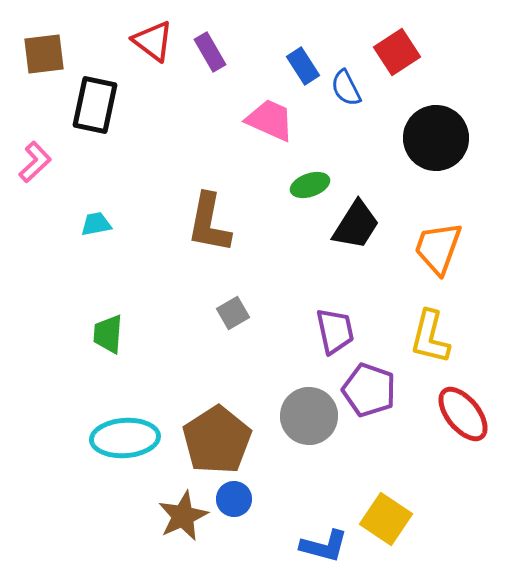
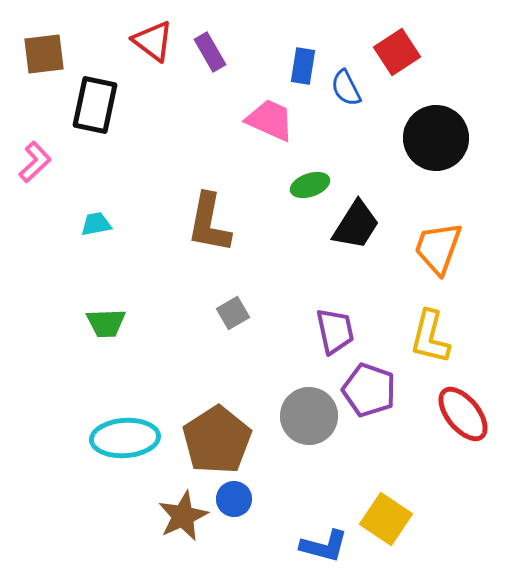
blue rectangle: rotated 42 degrees clockwise
green trapezoid: moved 2 px left, 11 px up; rotated 96 degrees counterclockwise
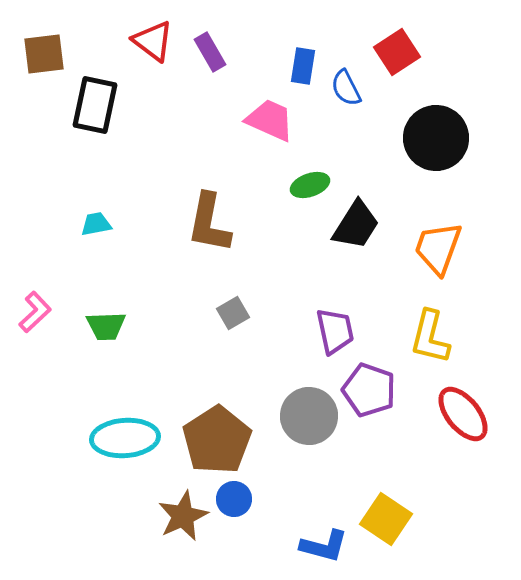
pink L-shape: moved 150 px down
green trapezoid: moved 3 px down
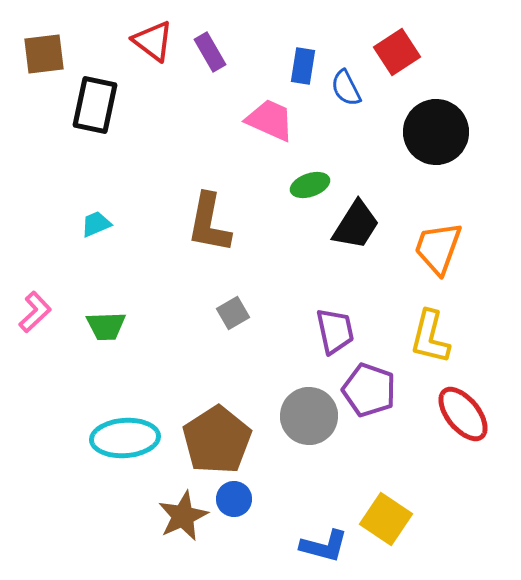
black circle: moved 6 px up
cyan trapezoid: rotated 12 degrees counterclockwise
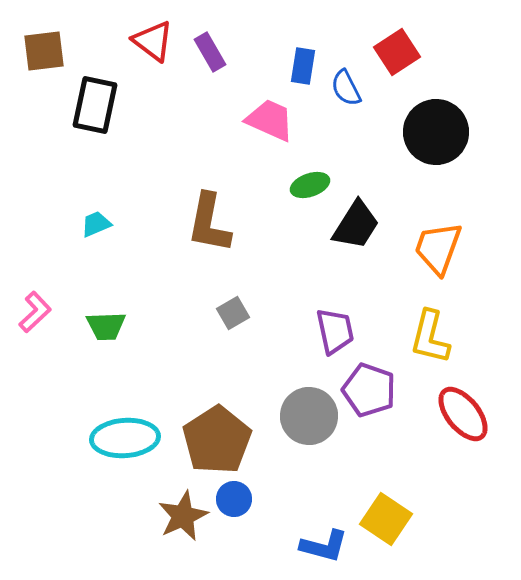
brown square: moved 3 px up
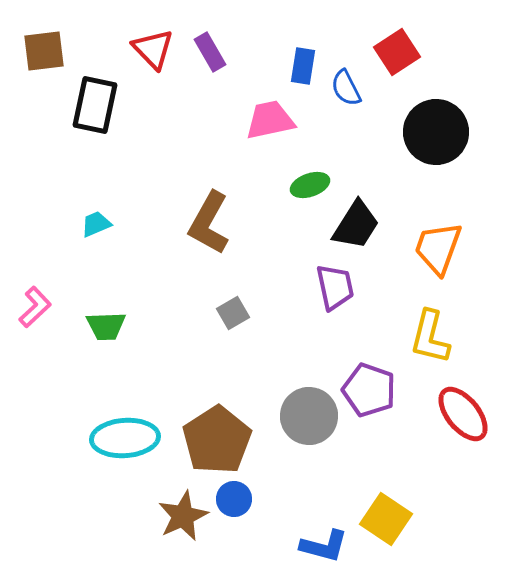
red triangle: moved 8 px down; rotated 9 degrees clockwise
pink trapezoid: rotated 36 degrees counterclockwise
brown L-shape: rotated 18 degrees clockwise
pink L-shape: moved 5 px up
purple trapezoid: moved 44 px up
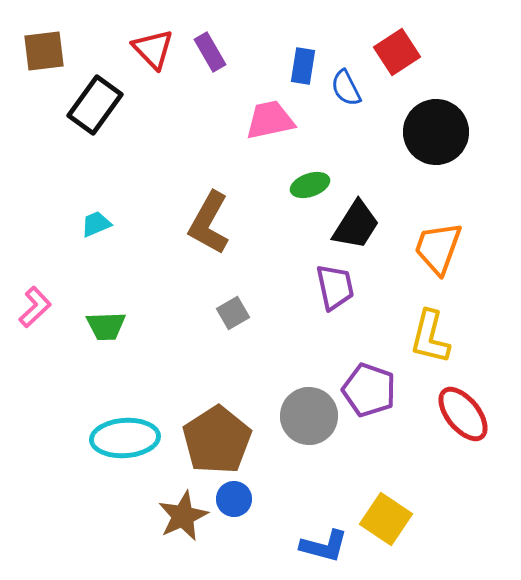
black rectangle: rotated 24 degrees clockwise
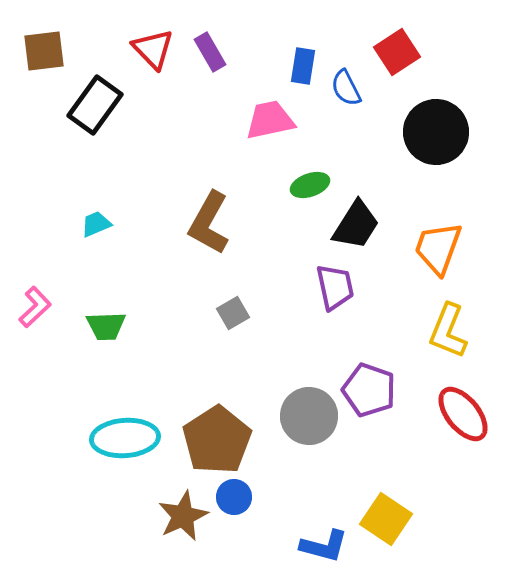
yellow L-shape: moved 18 px right, 6 px up; rotated 8 degrees clockwise
blue circle: moved 2 px up
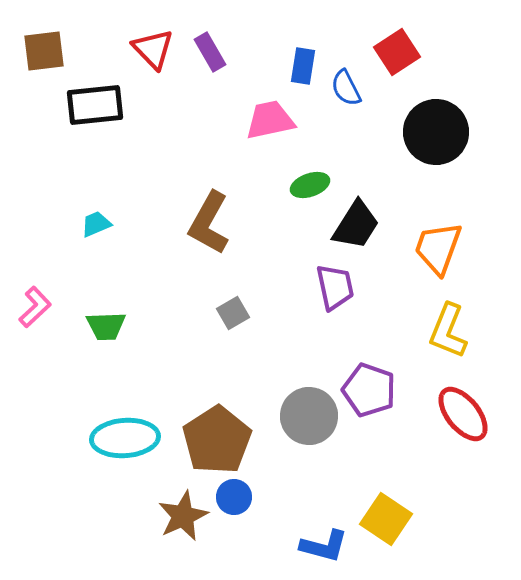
black rectangle: rotated 48 degrees clockwise
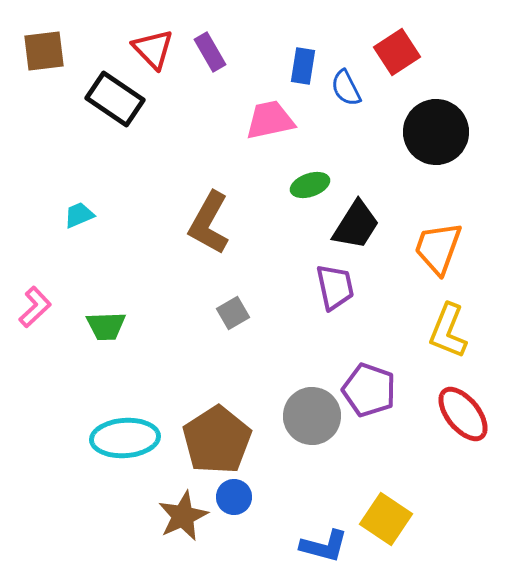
black rectangle: moved 20 px right, 6 px up; rotated 40 degrees clockwise
cyan trapezoid: moved 17 px left, 9 px up
gray circle: moved 3 px right
